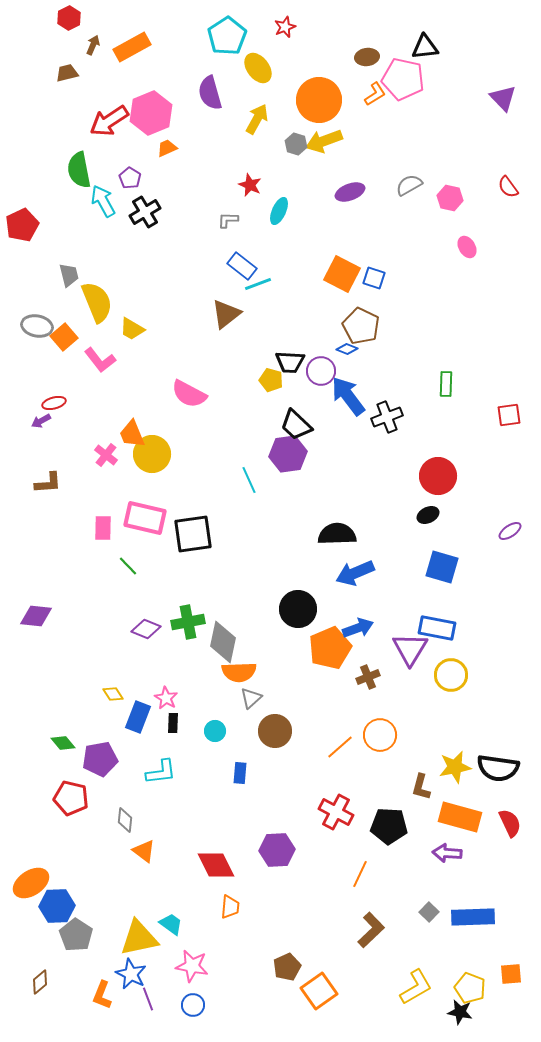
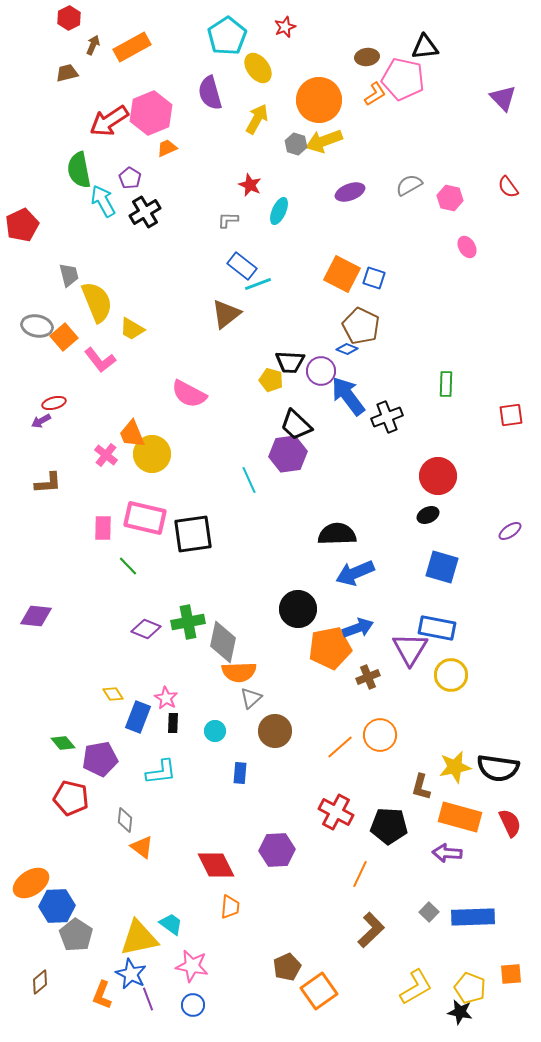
red square at (509, 415): moved 2 px right
orange pentagon at (330, 648): rotated 12 degrees clockwise
orange triangle at (144, 851): moved 2 px left, 4 px up
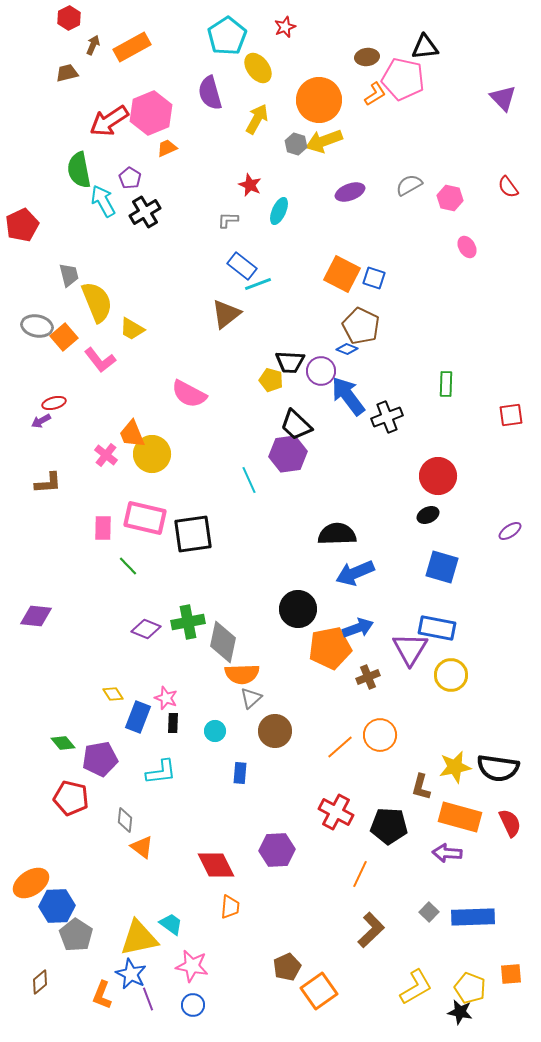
orange semicircle at (239, 672): moved 3 px right, 2 px down
pink star at (166, 698): rotated 10 degrees counterclockwise
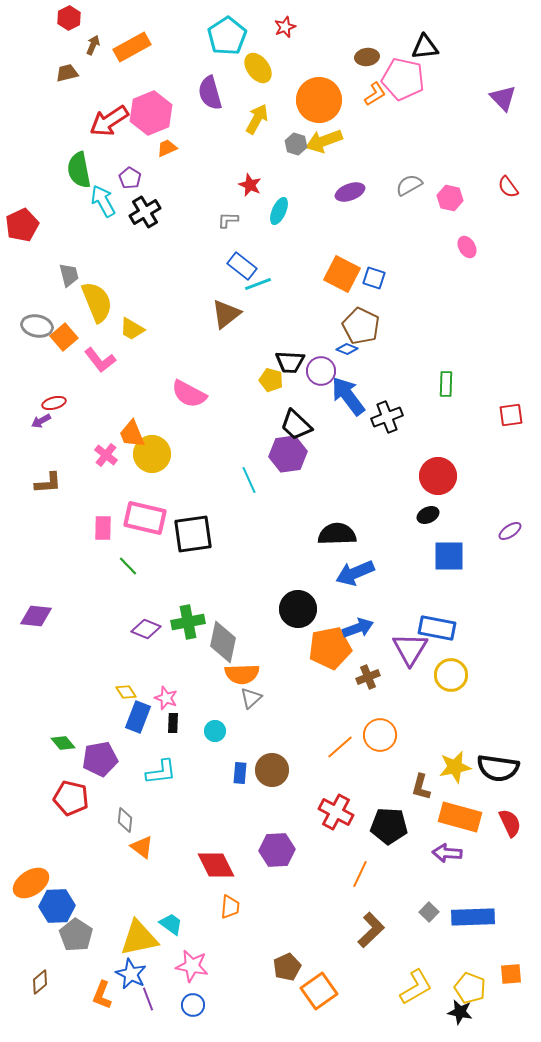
blue square at (442, 567): moved 7 px right, 11 px up; rotated 16 degrees counterclockwise
yellow diamond at (113, 694): moved 13 px right, 2 px up
brown circle at (275, 731): moved 3 px left, 39 px down
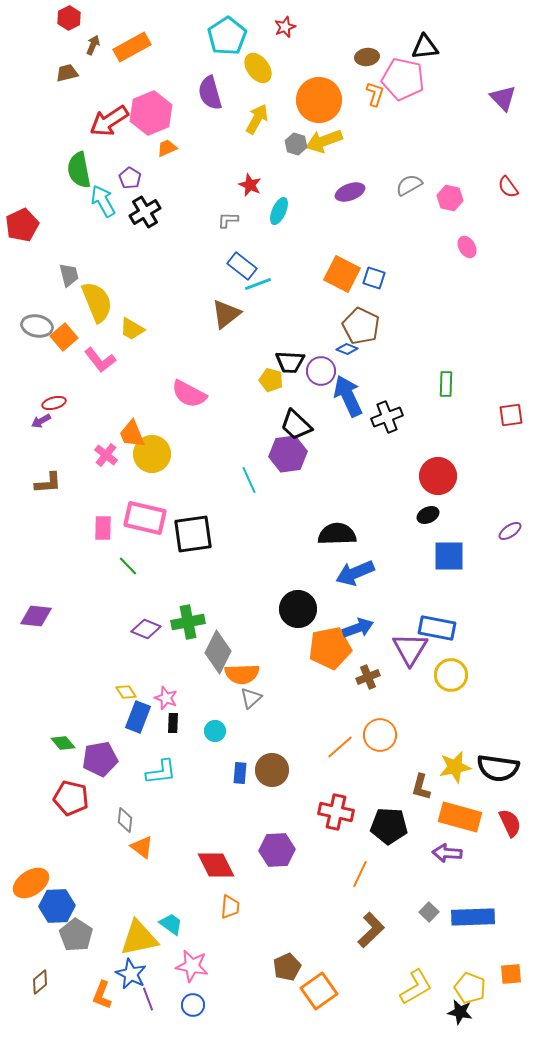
orange L-shape at (375, 94): rotated 40 degrees counterclockwise
blue arrow at (348, 396): rotated 12 degrees clockwise
gray diamond at (223, 642): moved 5 px left, 10 px down; rotated 15 degrees clockwise
red cross at (336, 812): rotated 16 degrees counterclockwise
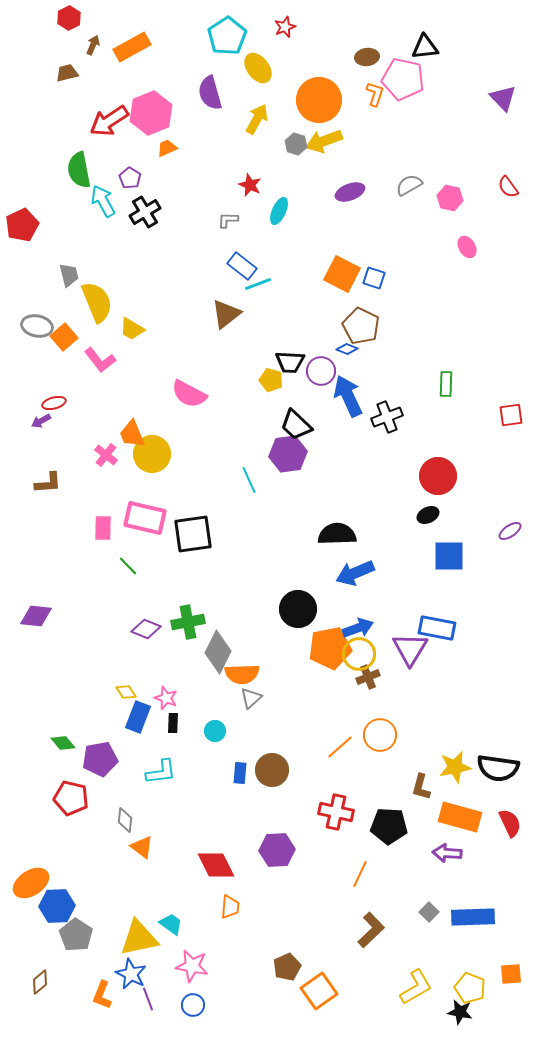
yellow circle at (451, 675): moved 92 px left, 21 px up
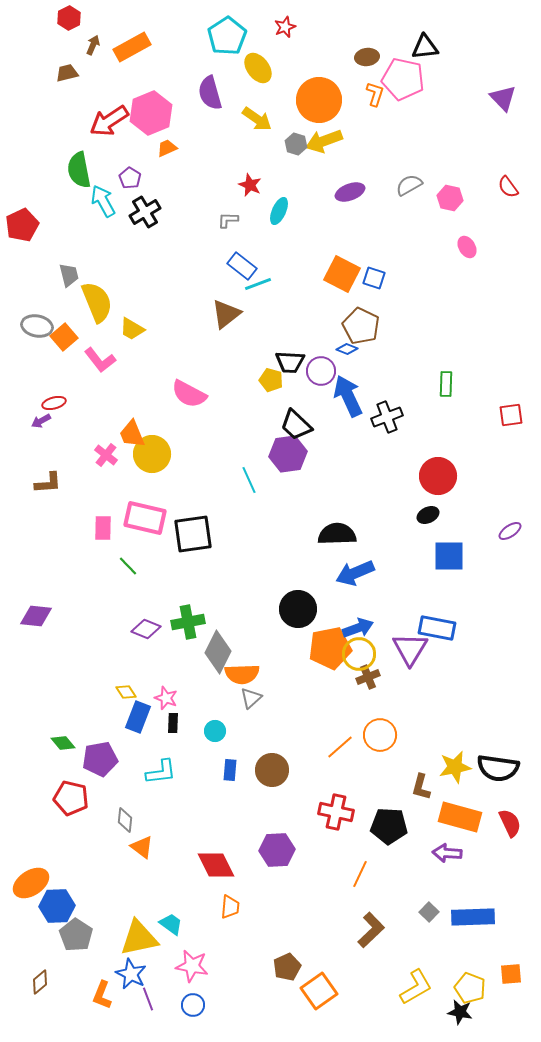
yellow arrow at (257, 119): rotated 96 degrees clockwise
blue rectangle at (240, 773): moved 10 px left, 3 px up
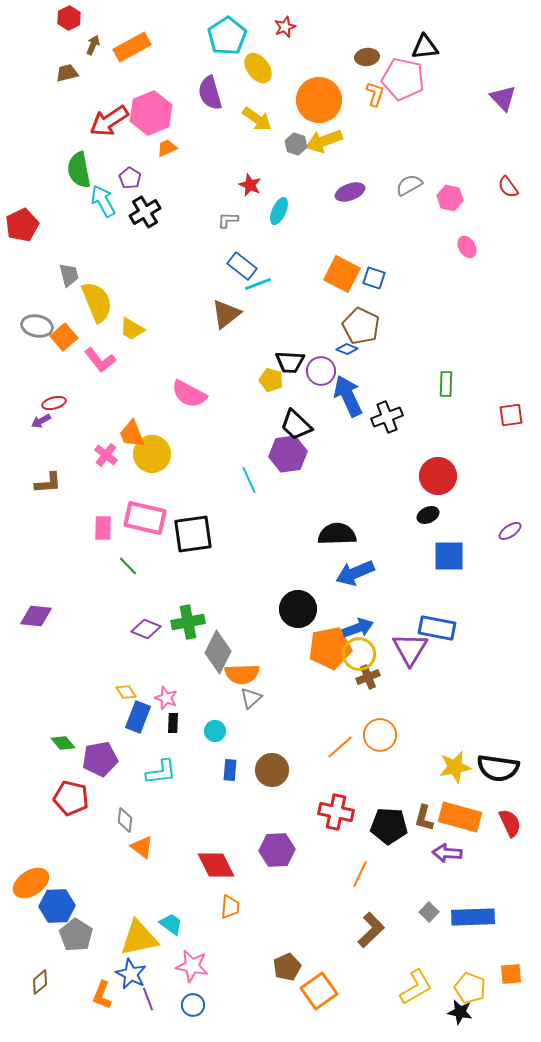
brown L-shape at (421, 787): moved 3 px right, 31 px down
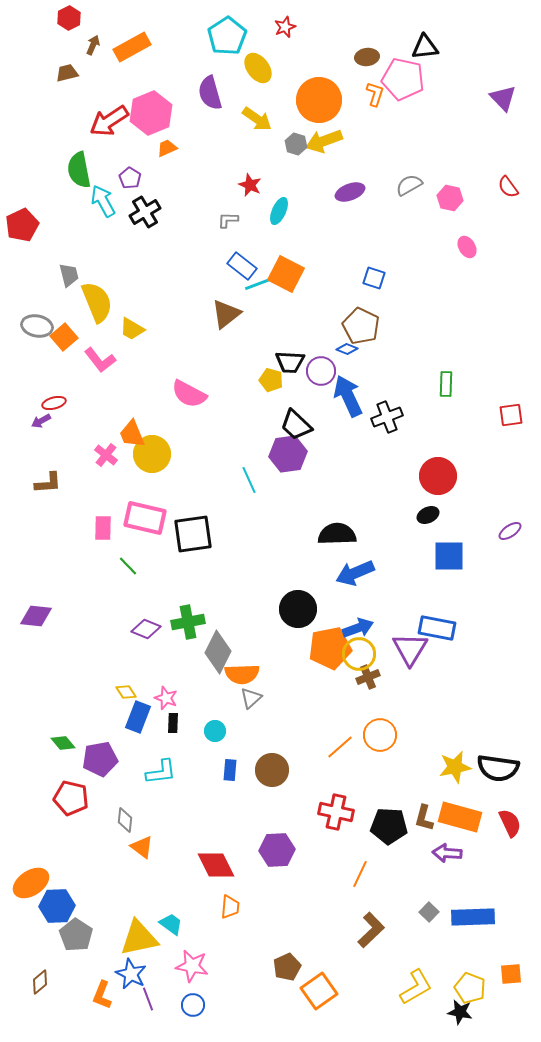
orange square at (342, 274): moved 56 px left
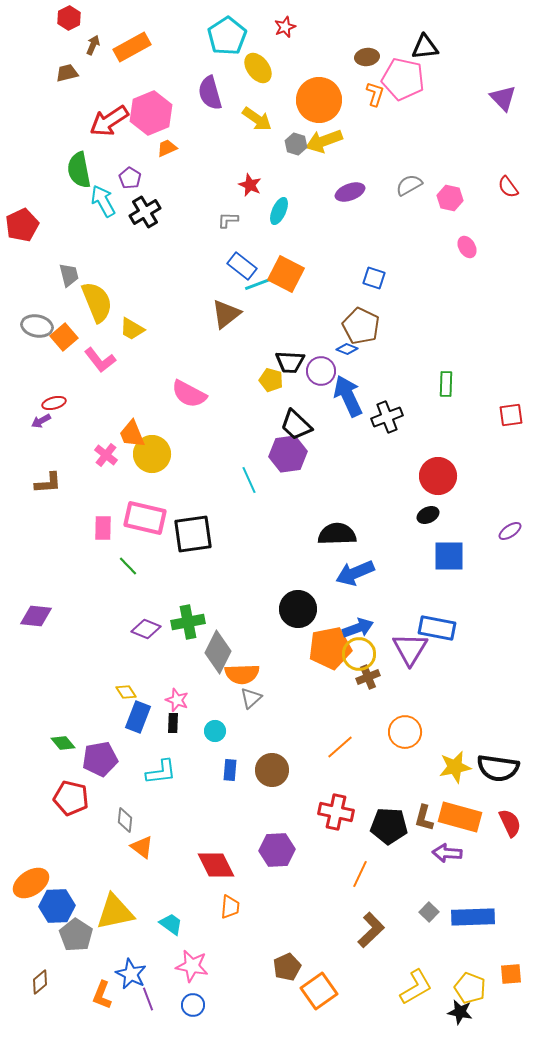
pink star at (166, 698): moved 11 px right, 2 px down
orange circle at (380, 735): moved 25 px right, 3 px up
yellow triangle at (139, 938): moved 24 px left, 26 px up
